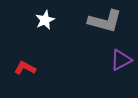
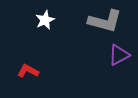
purple triangle: moved 2 px left, 5 px up
red L-shape: moved 3 px right, 3 px down
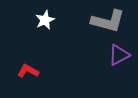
gray L-shape: moved 3 px right
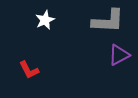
gray L-shape: rotated 12 degrees counterclockwise
red L-shape: moved 1 px right, 1 px up; rotated 145 degrees counterclockwise
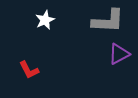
purple triangle: moved 1 px up
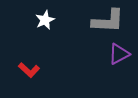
red L-shape: rotated 20 degrees counterclockwise
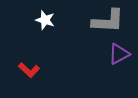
white star: rotated 30 degrees counterclockwise
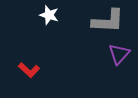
white star: moved 4 px right, 5 px up
purple triangle: rotated 20 degrees counterclockwise
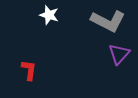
gray L-shape: rotated 24 degrees clockwise
red L-shape: rotated 125 degrees counterclockwise
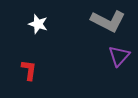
white star: moved 11 px left, 9 px down
purple triangle: moved 2 px down
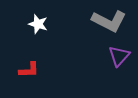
gray L-shape: moved 1 px right
red L-shape: rotated 80 degrees clockwise
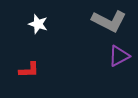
purple triangle: rotated 20 degrees clockwise
